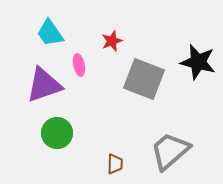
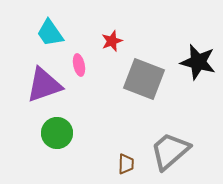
brown trapezoid: moved 11 px right
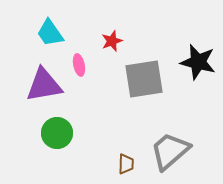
gray square: rotated 30 degrees counterclockwise
purple triangle: rotated 9 degrees clockwise
